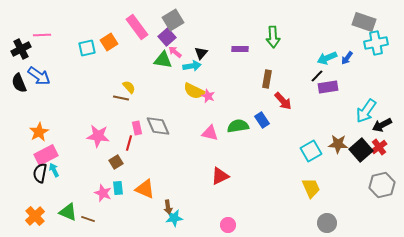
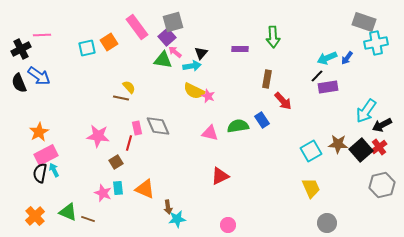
gray square at (173, 20): moved 2 px down; rotated 15 degrees clockwise
cyan star at (174, 218): moved 3 px right, 1 px down
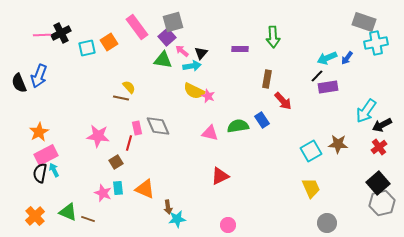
black cross at (21, 49): moved 40 px right, 16 px up
pink arrow at (175, 52): moved 7 px right, 1 px up
blue arrow at (39, 76): rotated 75 degrees clockwise
black square at (361, 150): moved 17 px right, 33 px down
gray hexagon at (382, 185): moved 18 px down
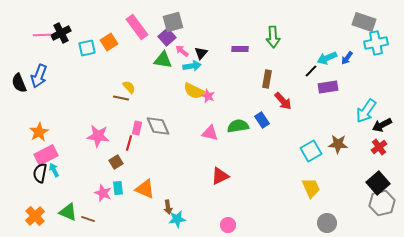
black line at (317, 76): moved 6 px left, 5 px up
pink rectangle at (137, 128): rotated 24 degrees clockwise
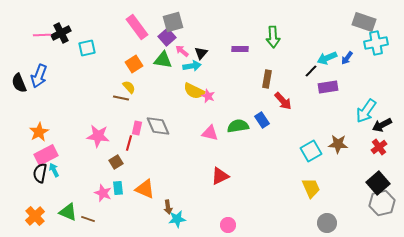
orange square at (109, 42): moved 25 px right, 22 px down
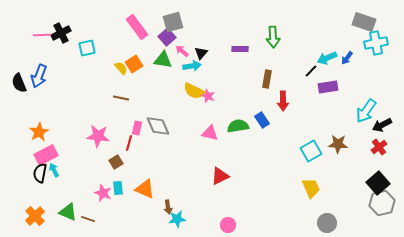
yellow semicircle at (129, 87): moved 8 px left, 19 px up
red arrow at (283, 101): rotated 42 degrees clockwise
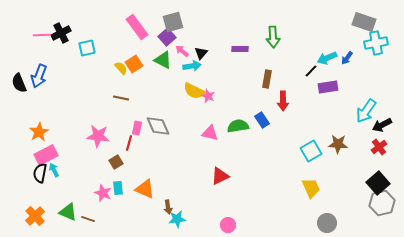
green triangle at (163, 60): rotated 18 degrees clockwise
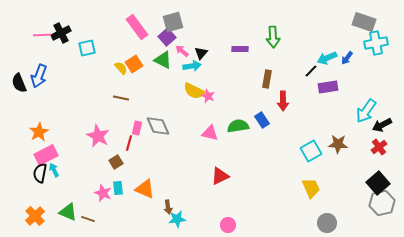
pink star at (98, 136): rotated 20 degrees clockwise
